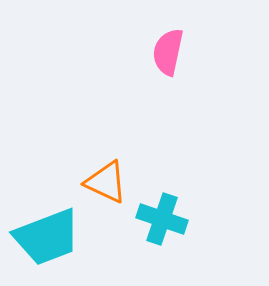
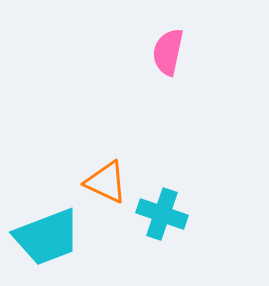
cyan cross: moved 5 px up
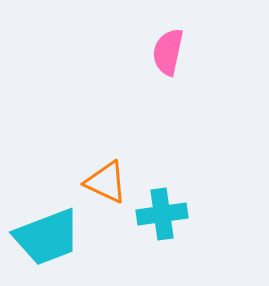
cyan cross: rotated 27 degrees counterclockwise
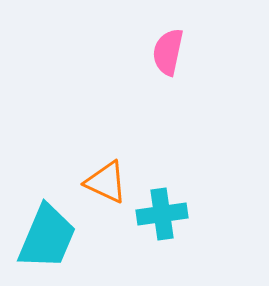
cyan trapezoid: rotated 46 degrees counterclockwise
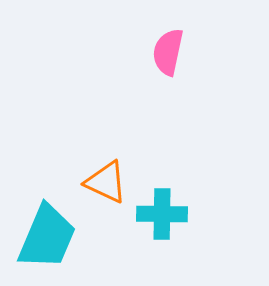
cyan cross: rotated 9 degrees clockwise
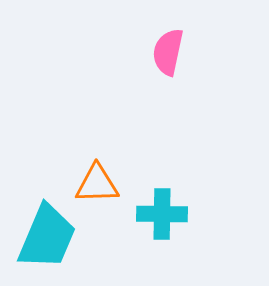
orange triangle: moved 9 px left, 2 px down; rotated 27 degrees counterclockwise
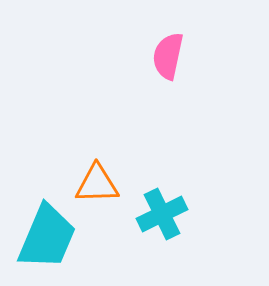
pink semicircle: moved 4 px down
cyan cross: rotated 27 degrees counterclockwise
